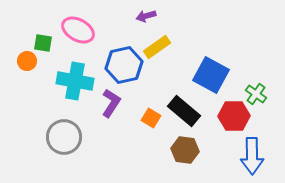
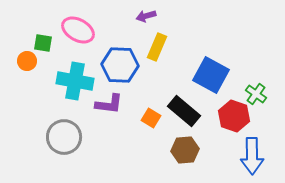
yellow rectangle: rotated 32 degrees counterclockwise
blue hexagon: moved 4 px left; rotated 15 degrees clockwise
purple L-shape: moved 2 px left, 1 px down; rotated 64 degrees clockwise
red hexagon: rotated 20 degrees clockwise
brown hexagon: rotated 12 degrees counterclockwise
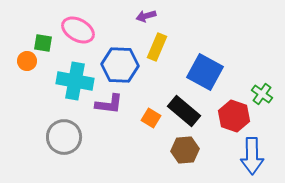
blue square: moved 6 px left, 3 px up
green cross: moved 6 px right
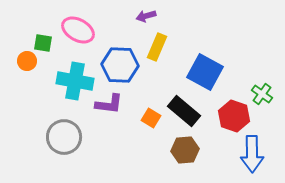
blue arrow: moved 2 px up
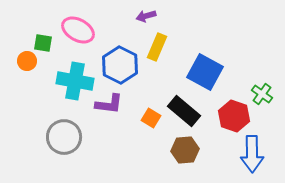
blue hexagon: rotated 24 degrees clockwise
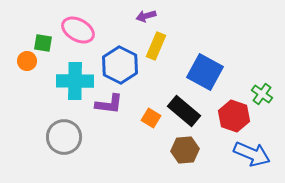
yellow rectangle: moved 1 px left, 1 px up
cyan cross: rotated 9 degrees counterclockwise
blue arrow: rotated 66 degrees counterclockwise
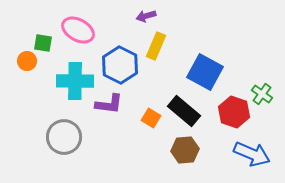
red hexagon: moved 4 px up
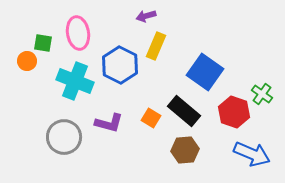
pink ellipse: moved 3 px down; rotated 52 degrees clockwise
blue square: rotated 6 degrees clockwise
cyan cross: rotated 21 degrees clockwise
purple L-shape: moved 19 px down; rotated 8 degrees clockwise
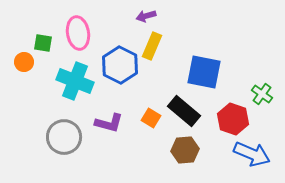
yellow rectangle: moved 4 px left
orange circle: moved 3 px left, 1 px down
blue square: moved 1 px left; rotated 24 degrees counterclockwise
red hexagon: moved 1 px left, 7 px down
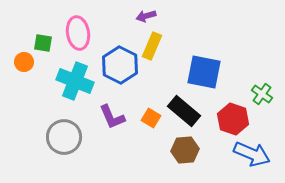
purple L-shape: moved 3 px right, 6 px up; rotated 52 degrees clockwise
